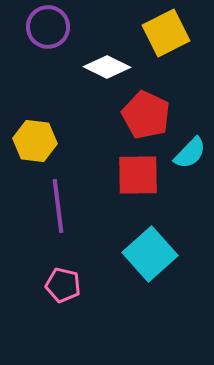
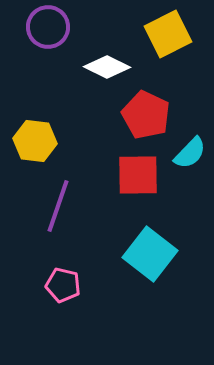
yellow square: moved 2 px right, 1 px down
purple line: rotated 26 degrees clockwise
cyan square: rotated 10 degrees counterclockwise
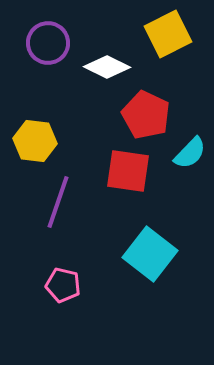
purple circle: moved 16 px down
red square: moved 10 px left, 4 px up; rotated 9 degrees clockwise
purple line: moved 4 px up
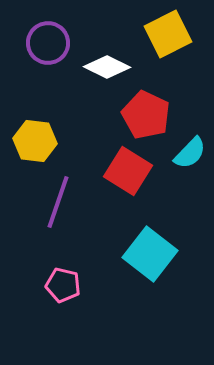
red square: rotated 24 degrees clockwise
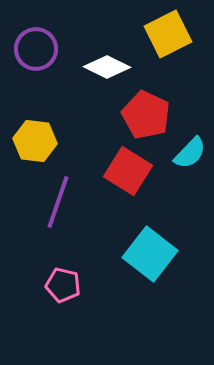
purple circle: moved 12 px left, 6 px down
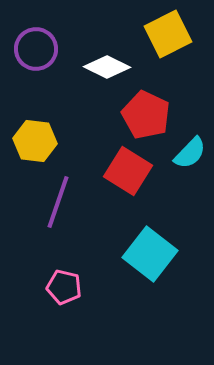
pink pentagon: moved 1 px right, 2 px down
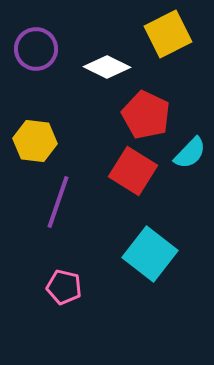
red square: moved 5 px right
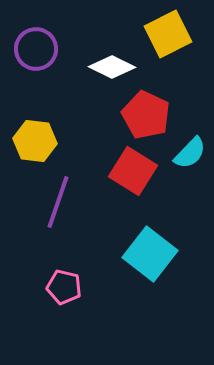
white diamond: moved 5 px right
